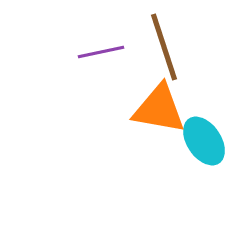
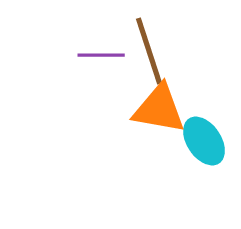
brown line: moved 15 px left, 4 px down
purple line: moved 3 px down; rotated 12 degrees clockwise
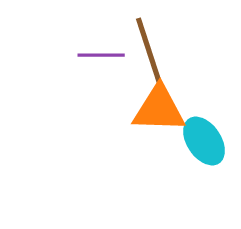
orange triangle: rotated 8 degrees counterclockwise
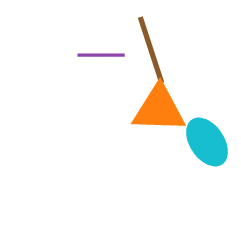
brown line: moved 2 px right, 1 px up
cyan ellipse: moved 3 px right, 1 px down
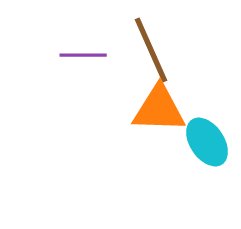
brown line: rotated 6 degrees counterclockwise
purple line: moved 18 px left
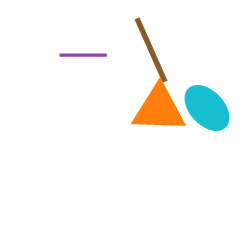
cyan ellipse: moved 34 px up; rotated 9 degrees counterclockwise
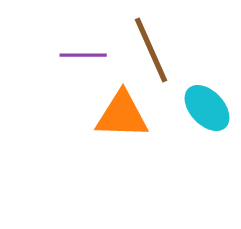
orange triangle: moved 37 px left, 6 px down
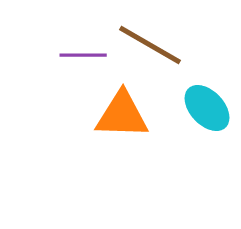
brown line: moved 1 px left, 5 px up; rotated 36 degrees counterclockwise
